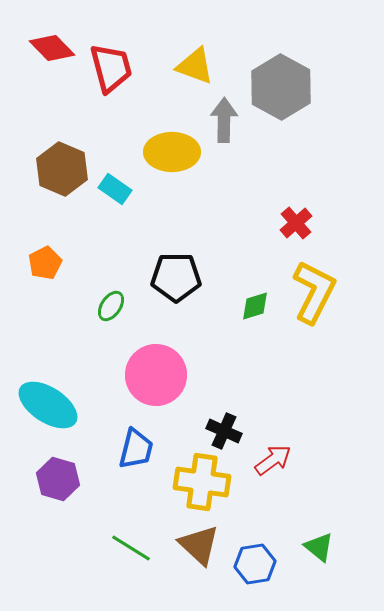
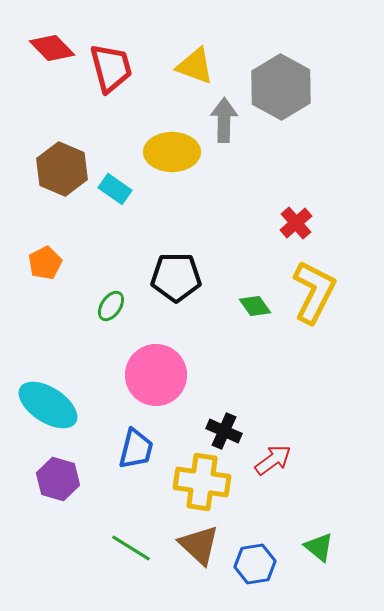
green diamond: rotated 72 degrees clockwise
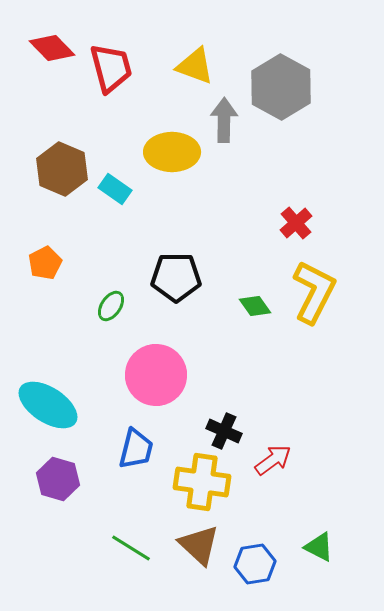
green triangle: rotated 12 degrees counterclockwise
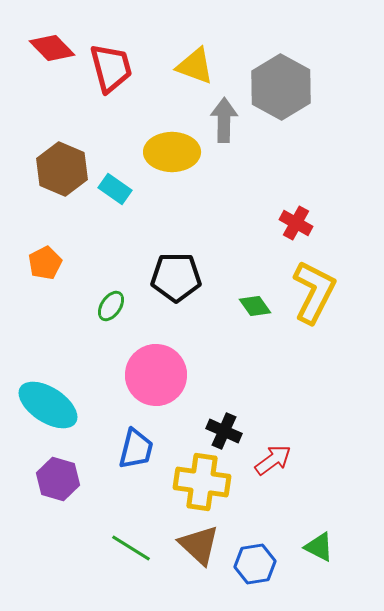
red cross: rotated 20 degrees counterclockwise
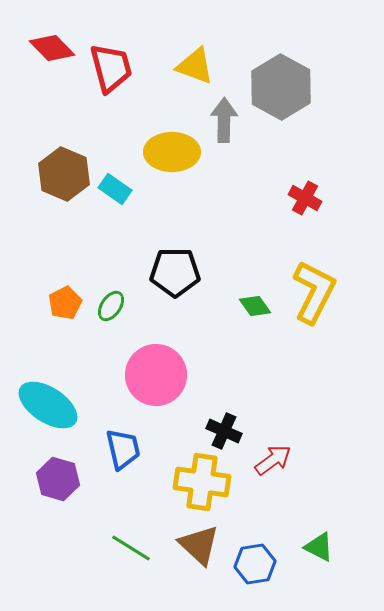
brown hexagon: moved 2 px right, 5 px down
red cross: moved 9 px right, 25 px up
orange pentagon: moved 20 px right, 40 px down
black pentagon: moved 1 px left, 5 px up
blue trapezoid: moved 13 px left; rotated 27 degrees counterclockwise
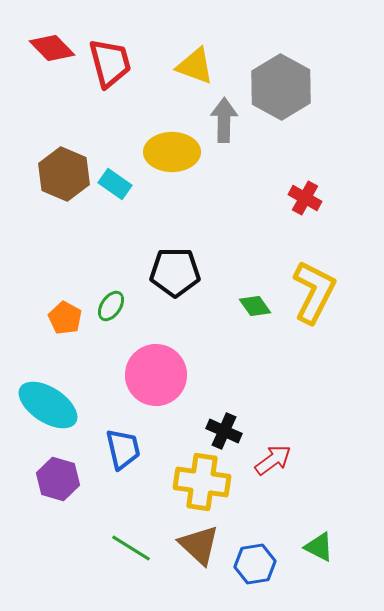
red trapezoid: moved 1 px left, 5 px up
cyan rectangle: moved 5 px up
orange pentagon: moved 15 px down; rotated 16 degrees counterclockwise
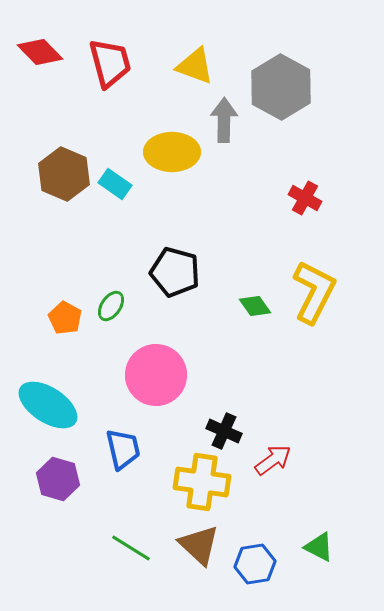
red diamond: moved 12 px left, 4 px down
black pentagon: rotated 15 degrees clockwise
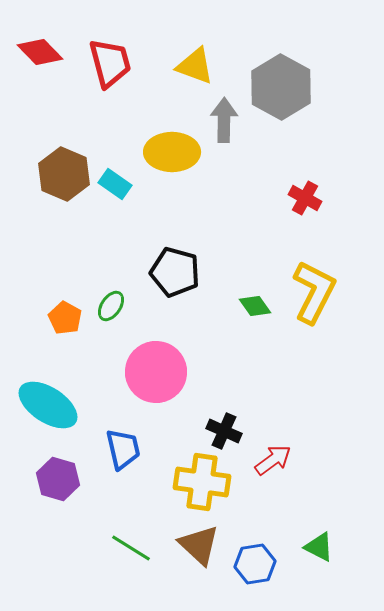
pink circle: moved 3 px up
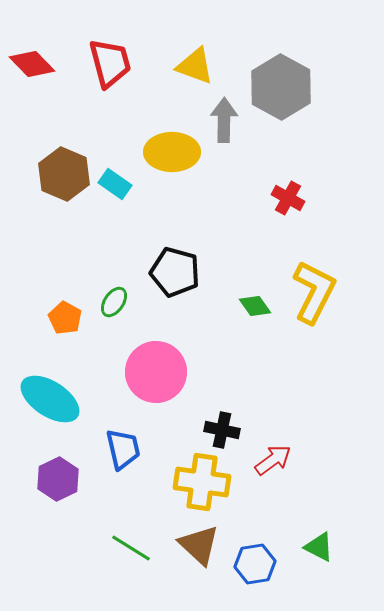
red diamond: moved 8 px left, 12 px down
red cross: moved 17 px left
green ellipse: moved 3 px right, 4 px up
cyan ellipse: moved 2 px right, 6 px up
black cross: moved 2 px left, 1 px up; rotated 12 degrees counterclockwise
purple hexagon: rotated 18 degrees clockwise
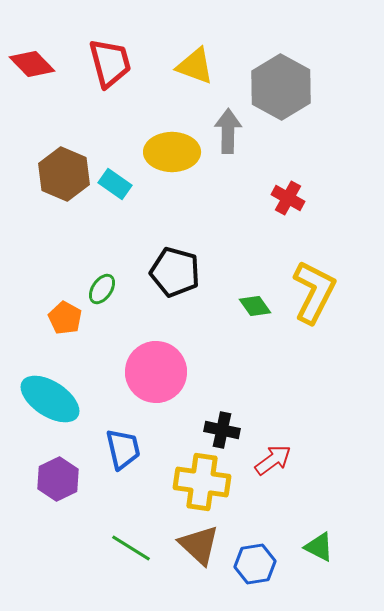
gray arrow: moved 4 px right, 11 px down
green ellipse: moved 12 px left, 13 px up
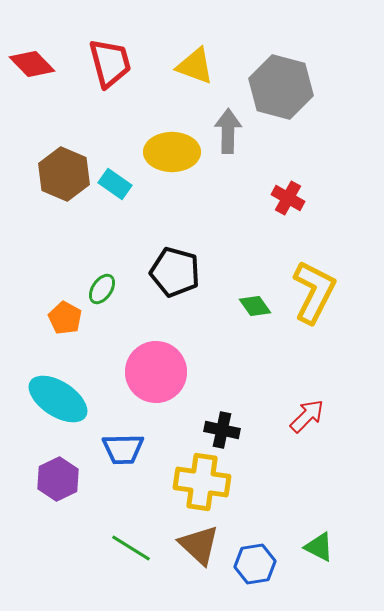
gray hexagon: rotated 14 degrees counterclockwise
cyan ellipse: moved 8 px right
blue trapezoid: rotated 102 degrees clockwise
red arrow: moved 34 px right, 44 px up; rotated 9 degrees counterclockwise
